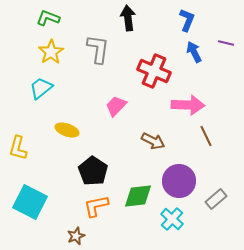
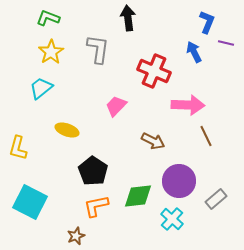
blue L-shape: moved 20 px right, 2 px down
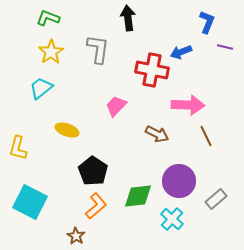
purple line: moved 1 px left, 4 px down
blue arrow: moved 13 px left; rotated 85 degrees counterclockwise
red cross: moved 2 px left, 1 px up; rotated 12 degrees counterclockwise
brown arrow: moved 4 px right, 7 px up
orange L-shape: rotated 152 degrees clockwise
brown star: rotated 18 degrees counterclockwise
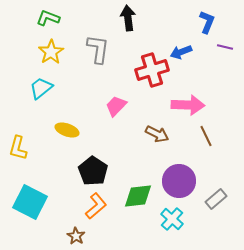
red cross: rotated 28 degrees counterclockwise
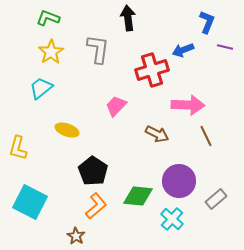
blue arrow: moved 2 px right, 2 px up
green diamond: rotated 12 degrees clockwise
